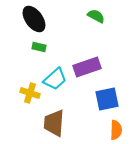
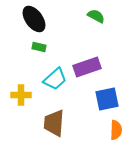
yellow cross: moved 9 px left, 2 px down; rotated 18 degrees counterclockwise
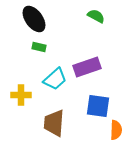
blue square: moved 9 px left, 7 px down; rotated 20 degrees clockwise
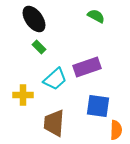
green rectangle: rotated 32 degrees clockwise
yellow cross: moved 2 px right
